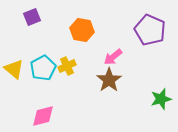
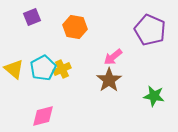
orange hexagon: moved 7 px left, 3 px up
yellow cross: moved 5 px left, 3 px down
green star: moved 7 px left, 3 px up; rotated 25 degrees clockwise
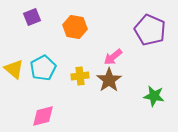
yellow cross: moved 18 px right, 7 px down; rotated 18 degrees clockwise
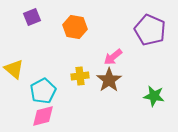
cyan pentagon: moved 23 px down
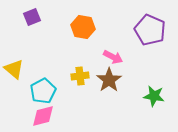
orange hexagon: moved 8 px right
pink arrow: rotated 114 degrees counterclockwise
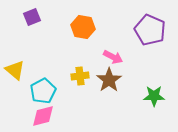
yellow triangle: moved 1 px right, 1 px down
green star: rotated 10 degrees counterclockwise
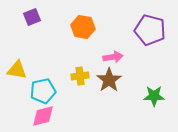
purple pentagon: rotated 8 degrees counterclockwise
pink arrow: rotated 36 degrees counterclockwise
yellow triangle: moved 2 px right; rotated 30 degrees counterclockwise
cyan pentagon: rotated 15 degrees clockwise
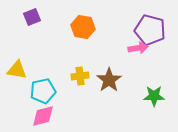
pink arrow: moved 25 px right, 9 px up
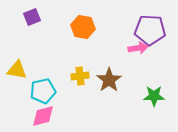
purple pentagon: rotated 12 degrees counterclockwise
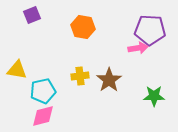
purple square: moved 2 px up
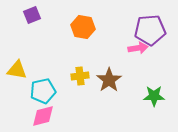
purple pentagon: rotated 8 degrees counterclockwise
